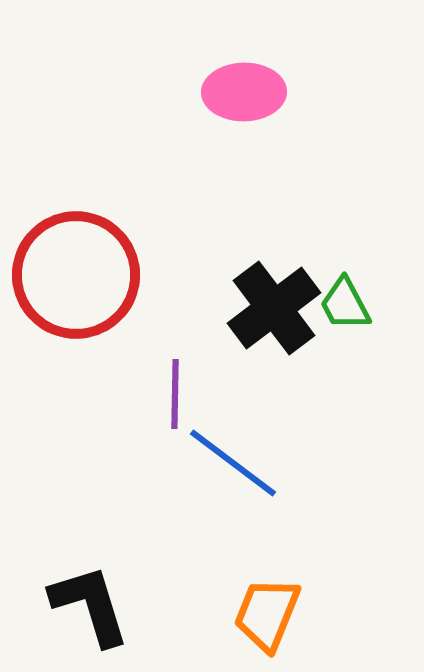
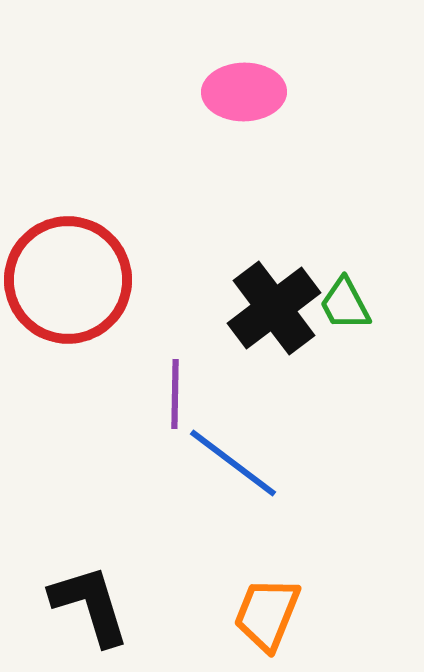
red circle: moved 8 px left, 5 px down
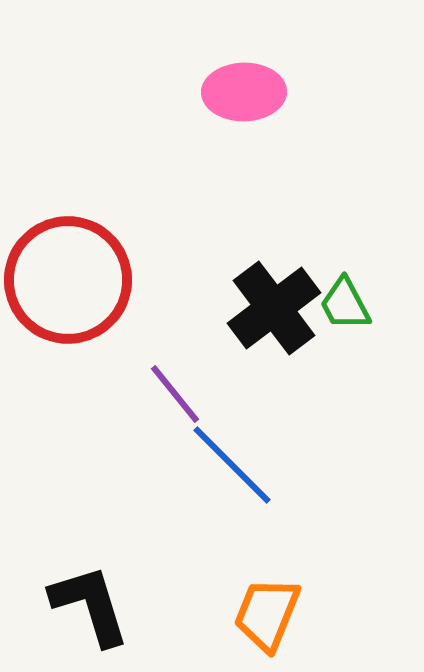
purple line: rotated 40 degrees counterclockwise
blue line: moved 1 px left, 2 px down; rotated 8 degrees clockwise
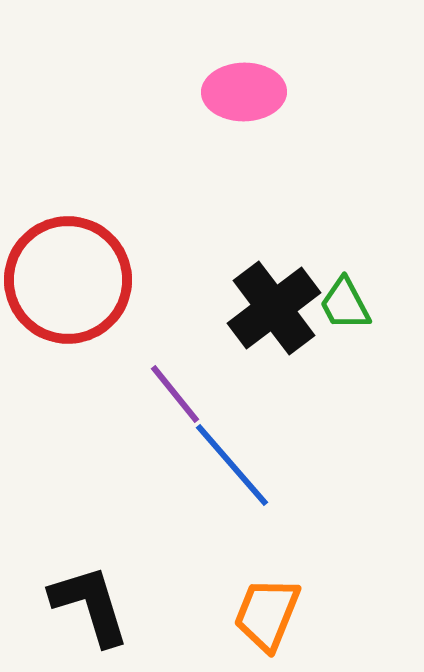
blue line: rotated 4 degrees clockwise
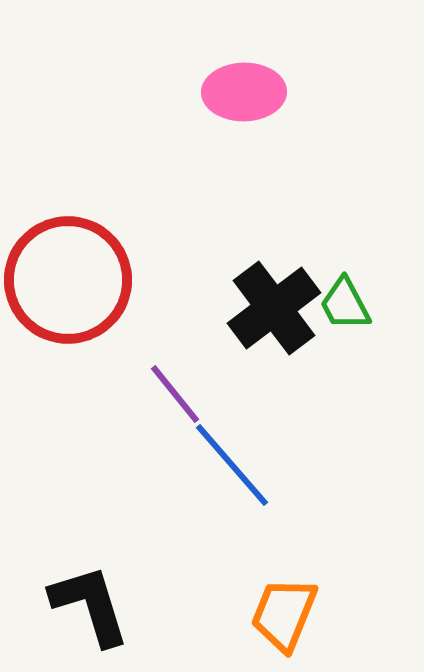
orange trapezoid: moved 17 px right
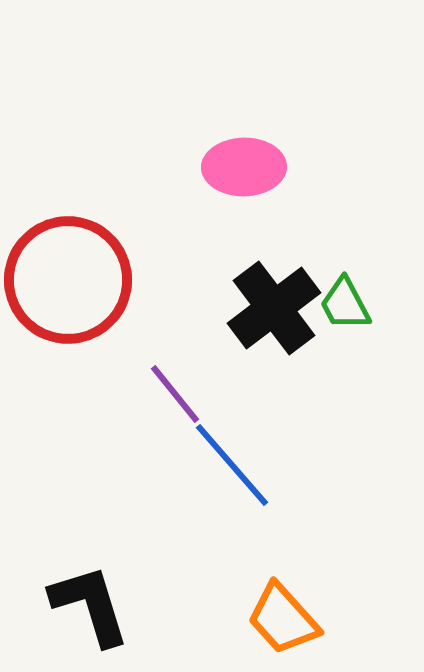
pink ellipse: moved 75 px down
orange trapezoid: moved 1 px left, 5 px down; rotated 64 degrees counterclockwise
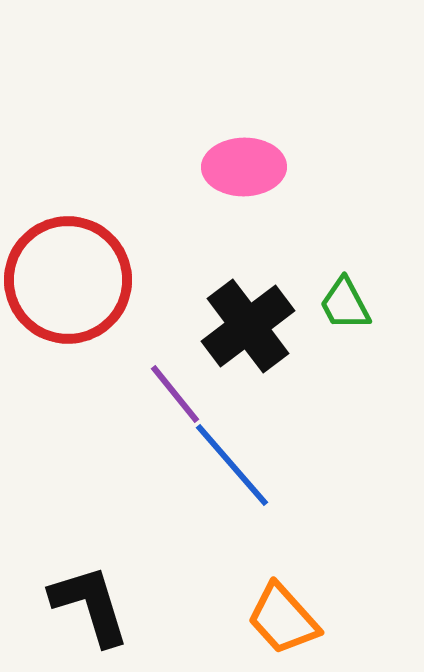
black cross: moved 26 px left, 18 px down
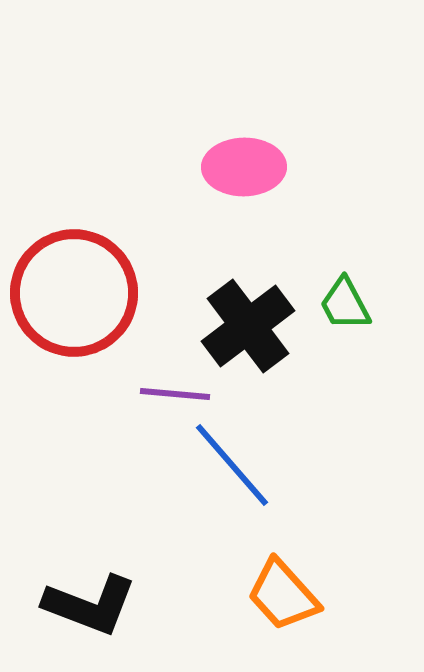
red circle: moved 6 px right, 13 px down
purple line: rotated 46 degrees counterclockwise
black L-shape: rotated 128 degrees clockwise
orange trapezoid: moved 24 px up
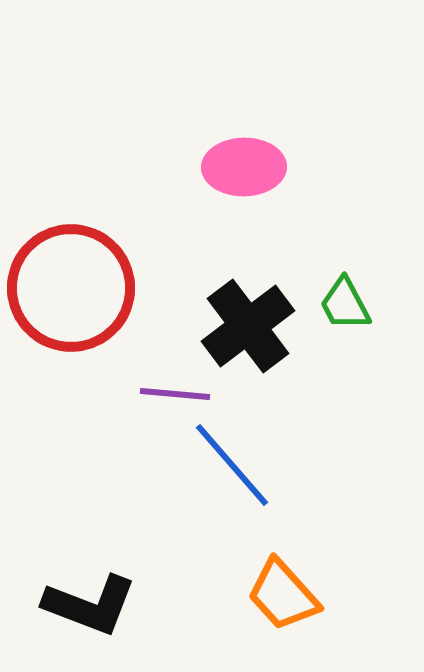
red circle: moved 3 px left, 5 px up
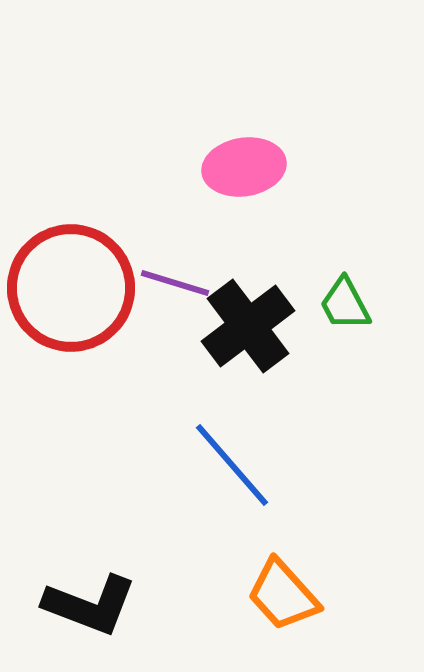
pink ellipse: rotated 8 degrees counterclockwise
purple line: moved 111 px up; rotated 12 degrees clockwise
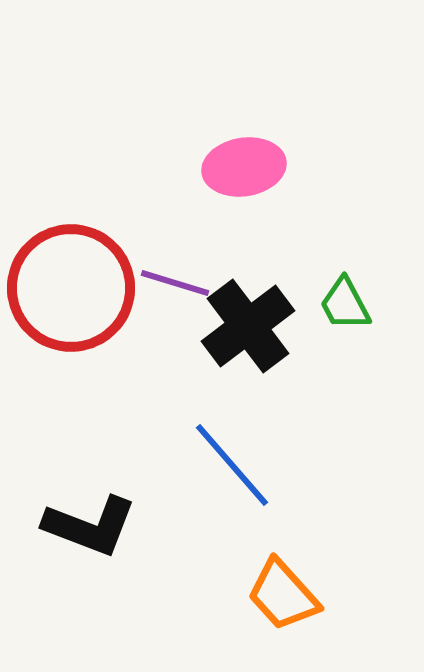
black L-shape: moved 79 px up
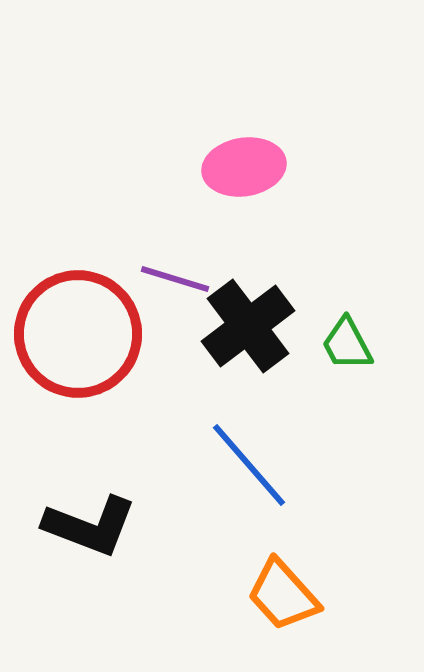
purple line: moved 4 px up
red circle: moved 7 px right, 46 px down
green trapezoid: moved 2 px right, 40 px down
blue line: moved 17 px right
